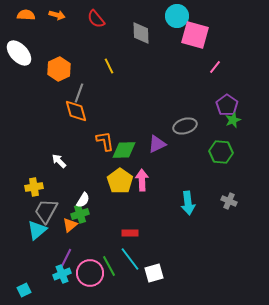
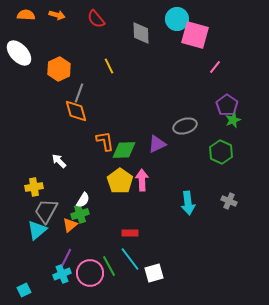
cyan circle: moved 3 px down
green hexagon: rotated 20 degrees clockwise
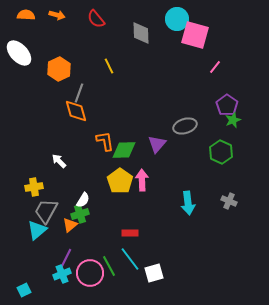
purple triangle: rotated 24 degrees counterclockwise
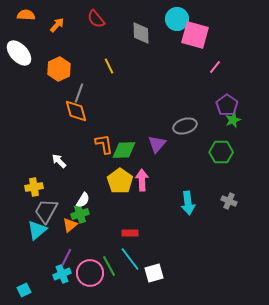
orange arrow: moved 10 px down; rotated 63 degrees counterclockwise
orange L-shape: moved 1 px left, 3 px down
green hexagon: rotated 25 degrees counterclockwise
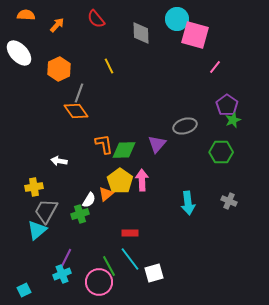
orange diamond: rotated 20 degrees counterclockwise
white arrow: rotated 35 degrees counterclockwise
white semicircle: moved 6 px right
orange triangle: moved 36 px right, 31 px up
pink circle: moved 9 px right, 9 px down
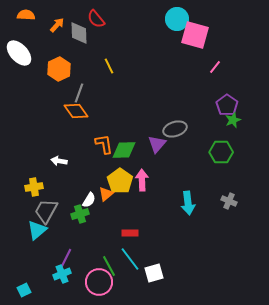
gray diamond: moved 62 px left
gray ellipse: moved 10 px left, 3 px down
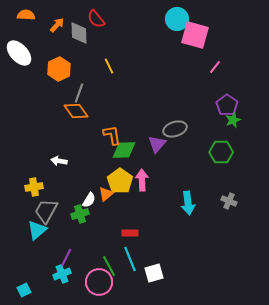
orange L-shape: moved 8 px right, 9 px up
cyan line: rotated 15 degrees clockwise
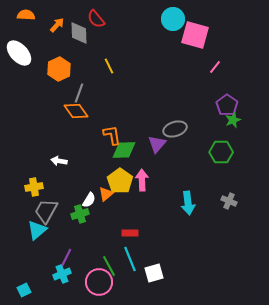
cyan circle: moved 4 px left
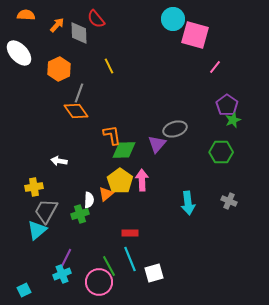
white semicircle: rotated 28 degrees counterclockwise
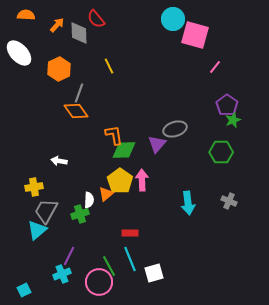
orange L-shape: moved 2 px right
purple line: moved 3 px right, 2 px up
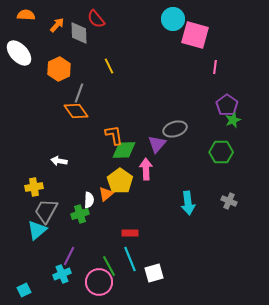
pink line: rotated 32 degrees counterclockwise
pink arrow: moved 4 px right, 11 px up
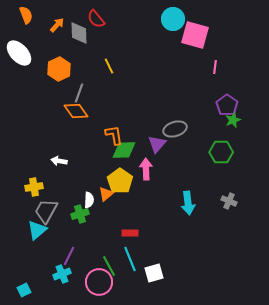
orange semicircle: rotated 66 degrees clockwise
